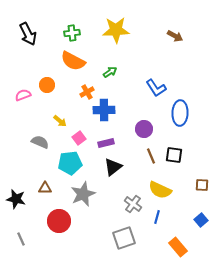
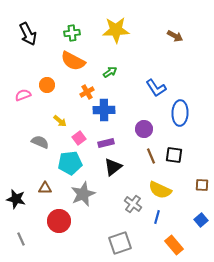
gray square: moved 4 px left, 5 px down
orange rectangle: moved 4 px left, 2 px up
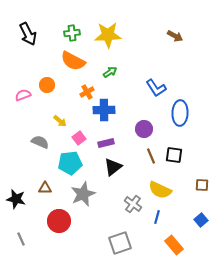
yellow star: moved 8 px left, 5 px down
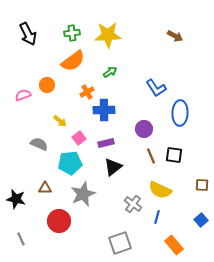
orange semicircle: rotated 65 degrees counterclockwise
gray semicircle: moved 1 px left, 2 px down
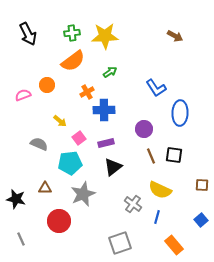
yellow star: moved 3 px left, 1 px down
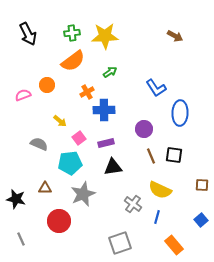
black triangle: rotated 30 degrees clockwise
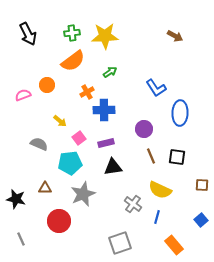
black square: moved 3 px right, 2 px down
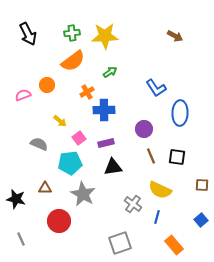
gray star: rotated 20 degrees counterclockwise
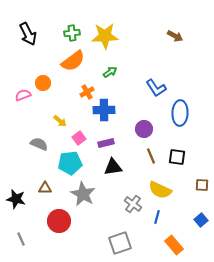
orange circle: moved 4 px left, 2 px up
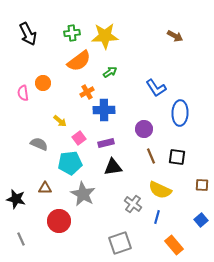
orange semicircle: moved 6 px right
pink semicircle: moved 2 px up; rotated 77 degrees counterclockwise
